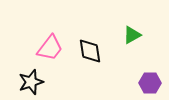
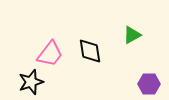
pink trapezoid: moved 6 px down
purple hexagon: moved 1 px left, 1 px down
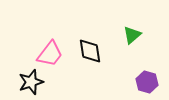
green triangle: rotated 12 degrees counterclockwise
purple hexagon: moved 2 px left, 2 px up; rotated 15 degrees clockwise
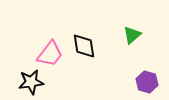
black diamond: moved 6 px left, 5 px up
black star: rotated 10 degrees clockwise
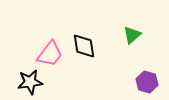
black star: moved 1 px left
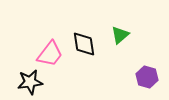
green triangle: moved 12 px left
black diamond: moved 2 px up
purple hexagon: moved 5 px up
